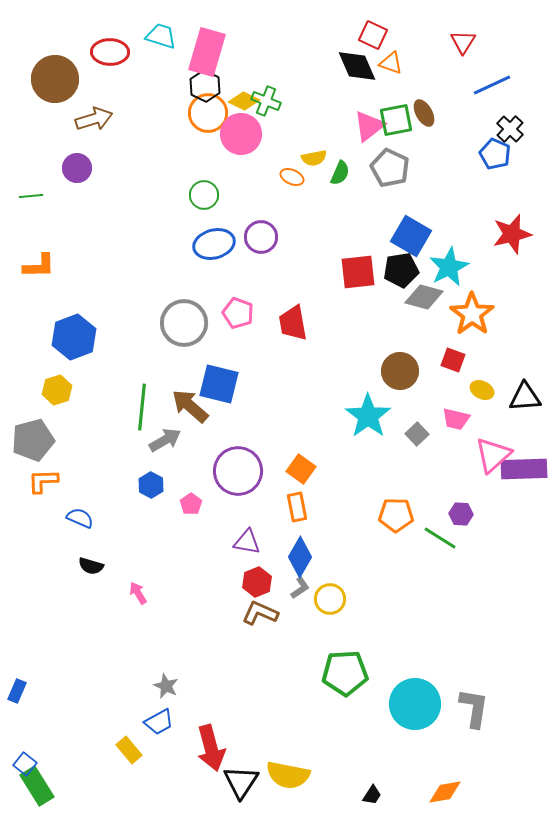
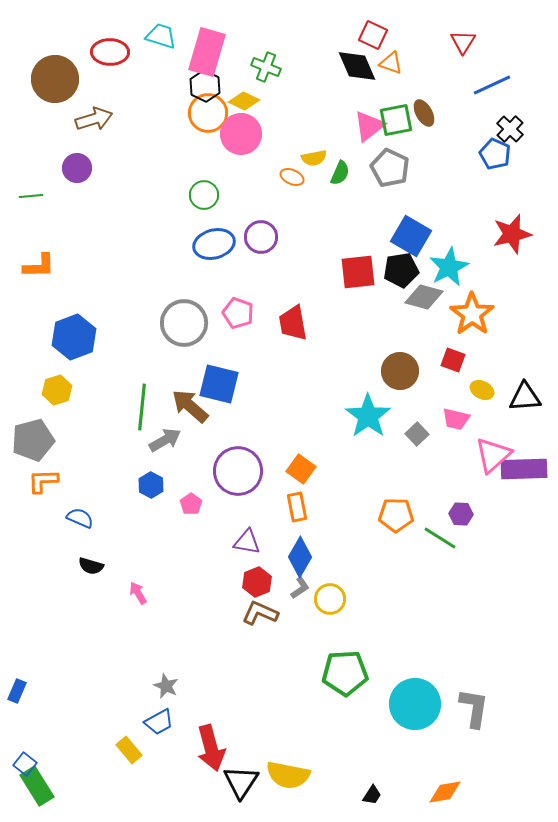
green cross at (266, 101): moved 34 px up
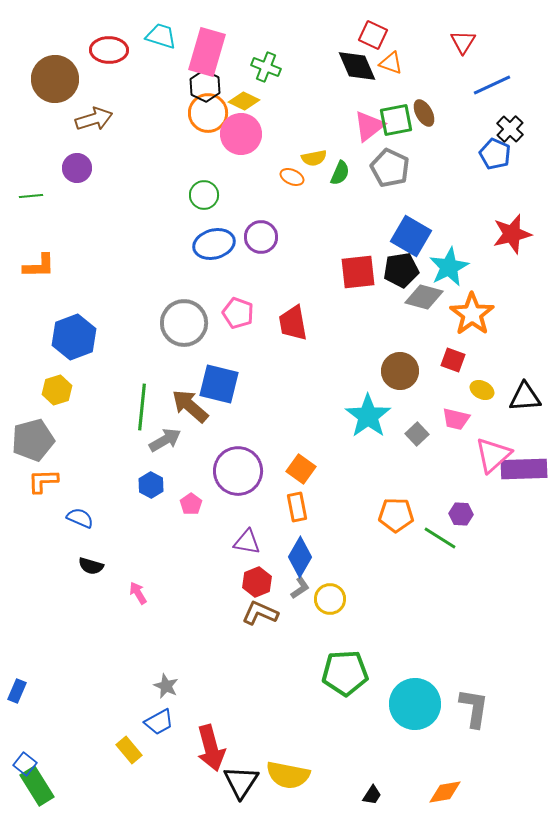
red ellipse at (110, 52): moved 1 px left, 2 px up
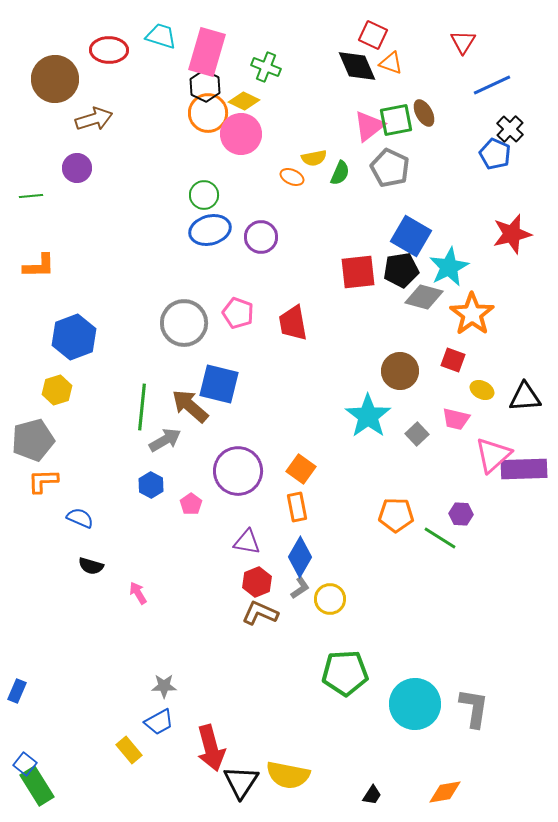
blue ellipse at (214, 244): moved 4 px left, 14 px up
gray star at (166, 686): moved 2 px left; rotated 25 degrees counterclockwise
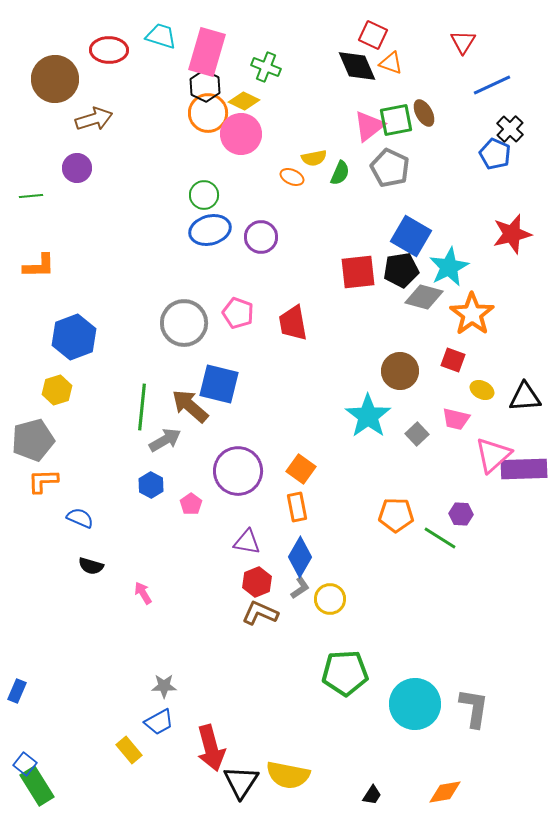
pink arrow at (138, 593): moved 5 px right
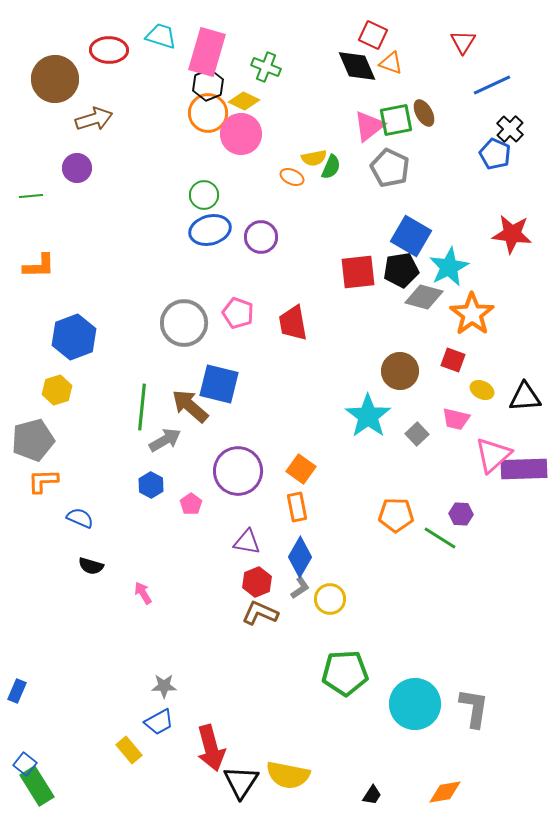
black hexagon at (205, 86): moved 3 px right, 1 px up; rotated 12 degrees clockwise
green semicircle at (340, 173): moved 9 px left, 6 px up
red star at (512, 234): rotated 21 degrees clockwise
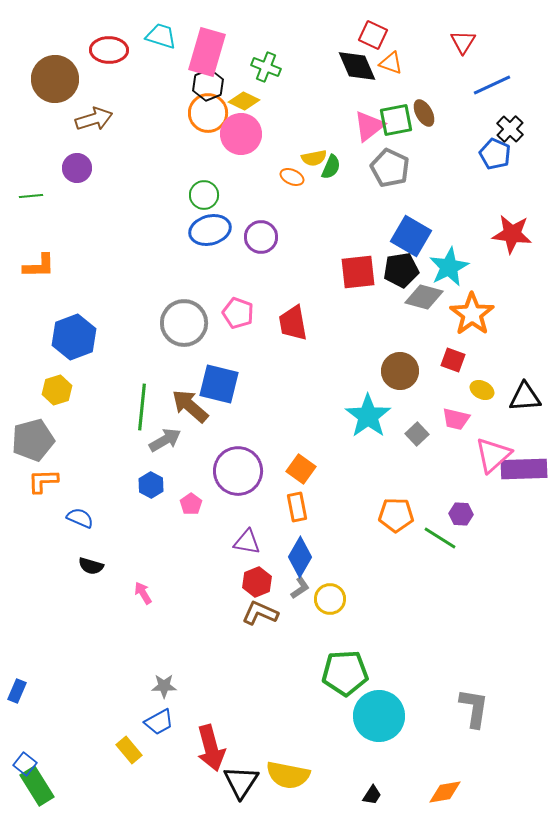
cyan circle at (415, 704): moved 36 px left, 12 px down
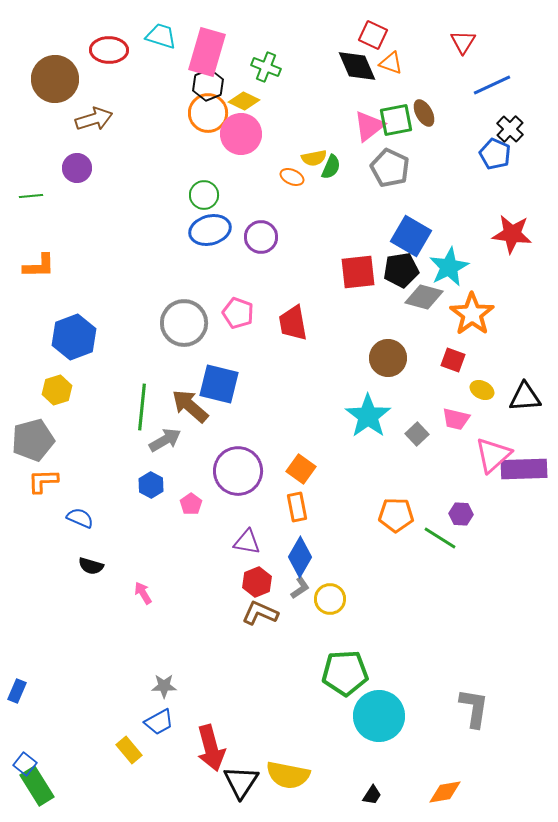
brown circle at (400, 371): moved 12 px left, 13 px up
